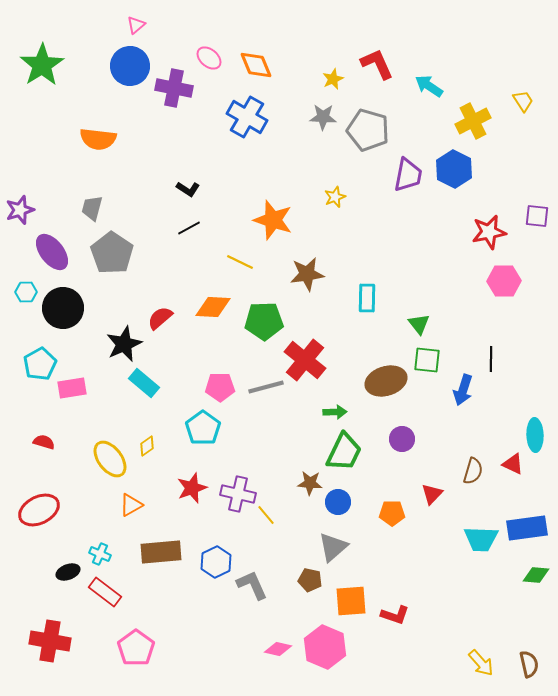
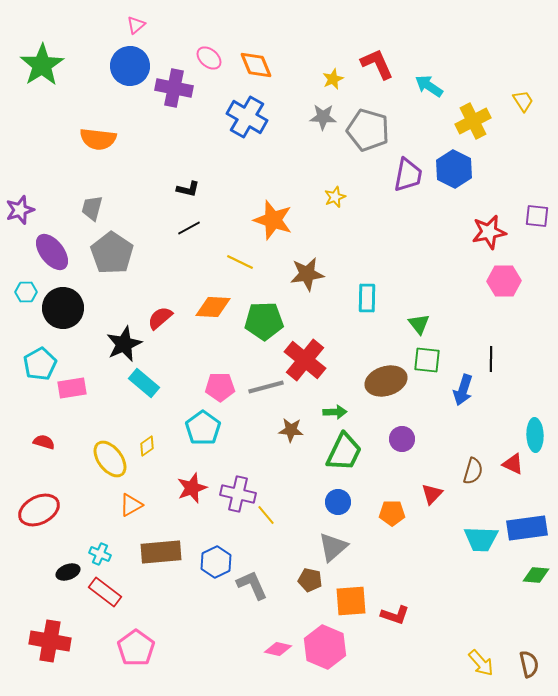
black L-shape at (188, 189): rotated 20 degrees counterclockwise
brown star at (310, 483): moved 19 px left, 53 px up
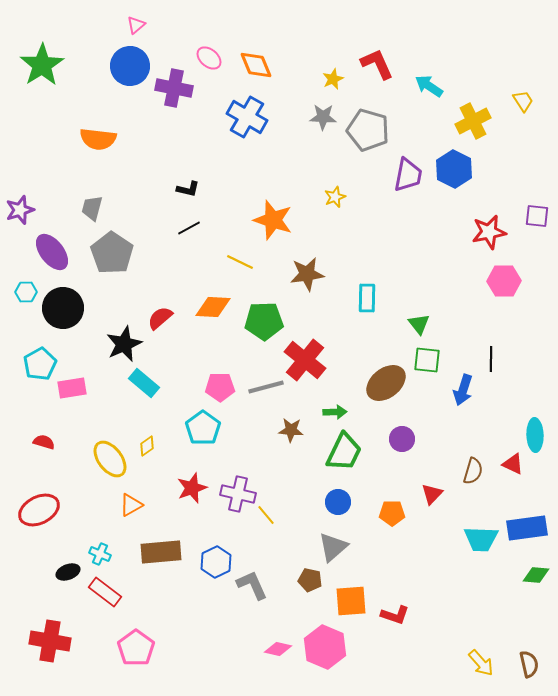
brown ellipse at (386, 381): moved 2 px down; rotated 21 degrees counterclockwise
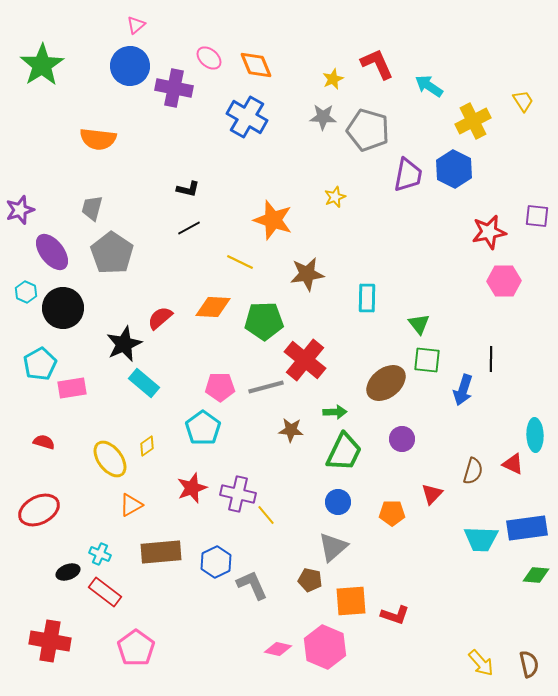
cyan hexagon at (26, 292): rotated 25 degrees clockwise
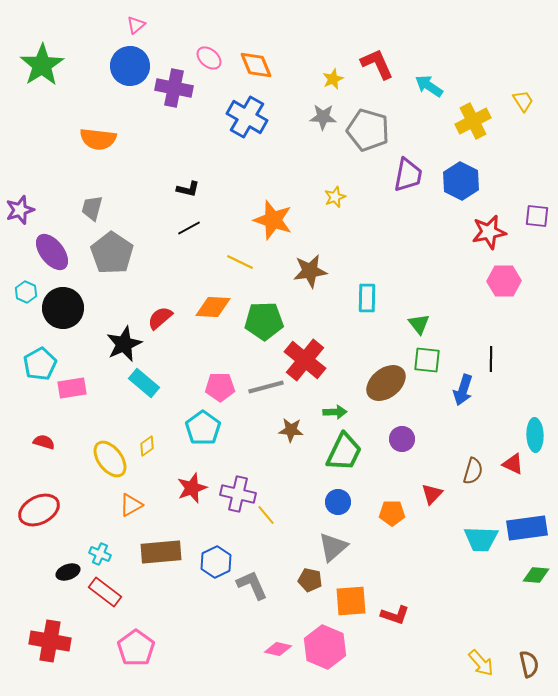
blue hexagon at (454, 169): moved 7 px right, 12 px down
brown star at (307, 274): moved 3 px right, 3 px up
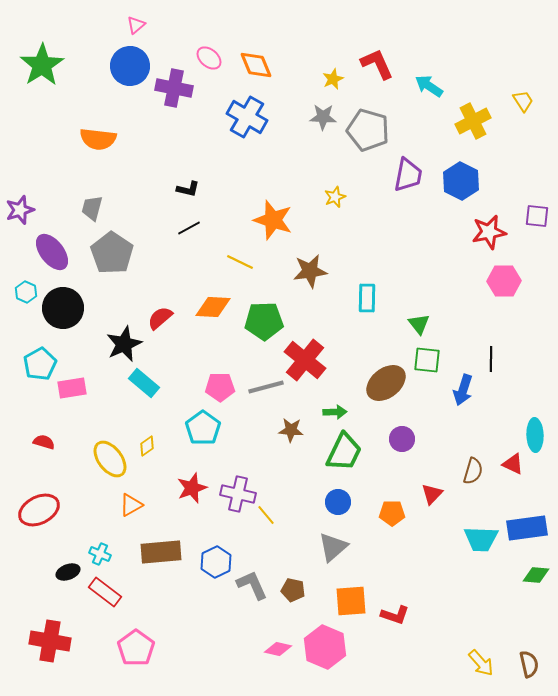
brown pentagon at (310, 580): moved 17 px left, 10 px down
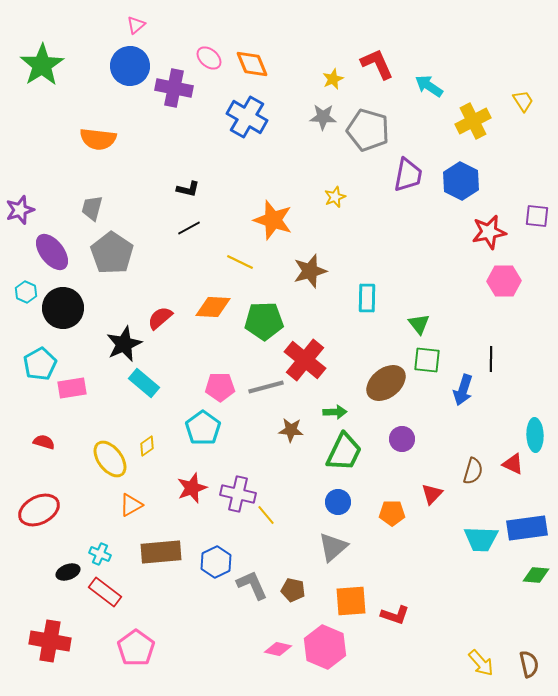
orange diamond at (256, 65): moved 4 px left, 1 px up
brown star at (310, 271): rotated 8 degrees counterclockwise
